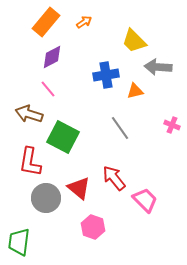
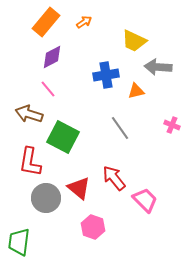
yellow trapezoid: rotated 20 degrees counterclockwise
orange triangle: moved 1 px right
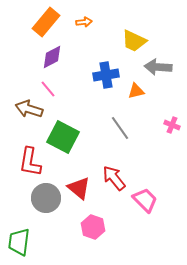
orange arrow: rotated 28 degrees clockwise
brown arrow: moved 5 px up
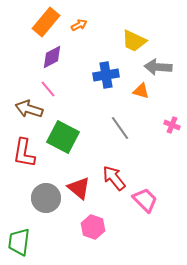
orange arrow: moved 5 px left, 3 px down; rotated 21 degrees counterclockwise
orange triangle: moved 5 px right; rotated 30 degrees clockwise
red L-shape: moved 6 px left, 9 px up
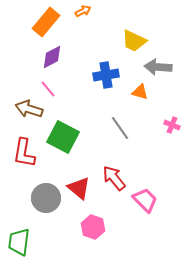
orange arrow: moved 4 px right, 14 px up
orange triangle: moved 1 px left, 1 px down
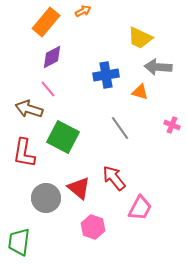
yellow trapezoid: moved 6 px right, 3 px up
pink trapezoid: moved 5 px left, 8 px down; rotated 72 degrees clockwise
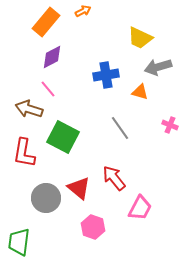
gray arrow: rotated 20 degrees counterclockwise
pink cross: moved 2 px left
